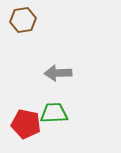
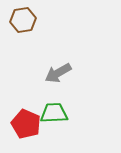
gray arrow: rotated 28 degrees counterclockwise
red pentagon: rotated 12 degrees clockwise
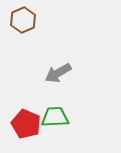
brown hexagon: rotated 15 degrees counterclockwise
green trapezoid: moved 1 px right, 4 px down
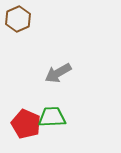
brown hexagon: moved 5 px left, 1 px up
green trapezoid: moved 3 px left
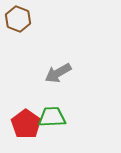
brown hexagon: rotated 15 degrees counterclockwise
red pentagon: rotated 12 degrees clockwise
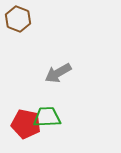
green trapezoid: moved 5 px left
red pentagon: rotated 24 degrees counterclockwise
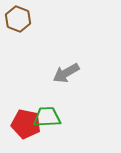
gray arrow: moved 8 px right
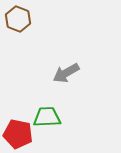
red pentagon: moved 8 px left, 10 px down
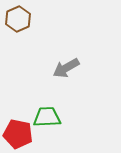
brown hexagon: rotated 15 degrees clockwise
gray arrow: moved 5 px up
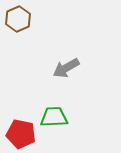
green trapezoid: moved 7 px right
red pentagon: moved 3 px right
